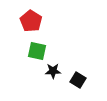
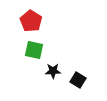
green square: moved 3 px left, 1 px up
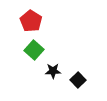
green square: rotated 30 degrees clockwise
black square: rotated 14 degrees clockwise
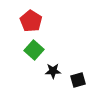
black square: rotated 28 degrees clockwise
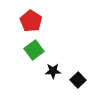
green square: rotated 12 degrees clockwise
black square: rotated 28 degrees counterclockwise
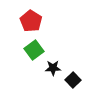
black star: moved 3 px up
black square: moved 5 px left
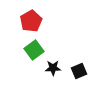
red pentagon: rotated 10 degrees clockwise
black square: moved 6 px right, 9 px up; rotated 21 degrees clockwise
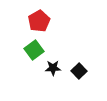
red pentagon: moved 8 px right
black square: rotated 21 degrees counterclockwise
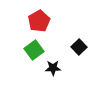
black square: moved 24 px up
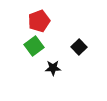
red pentagon: rotated 10 degrees clockwise
green square: moved 4 px up
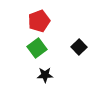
green square: moved 3 px right, 2 px down
black star: moved 8 px left, 7 px down
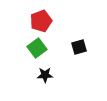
red pentagon: moved 2 px right
black square: rotated 28 degrees clockwise
